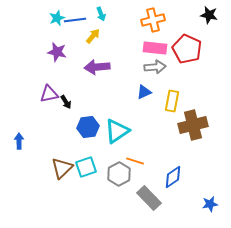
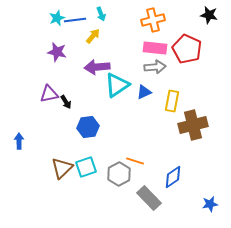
cyan triangle: moved 46 px up
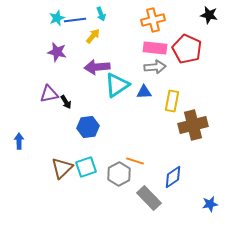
blue triangle: rotated 21 degrees clockwise
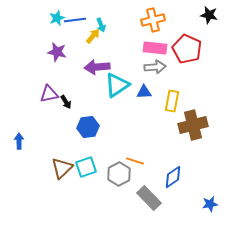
cyan arrow: moved 11 px down
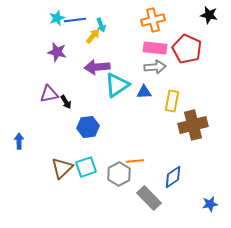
orange line: rotated 24 degrees counterclockwise
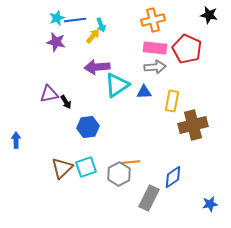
purple star: moved 1 px left, 10 px up
blue arrow: moved 3 px left, 1 px up
orange line: moved 4 px left, 1 px down
gray rectangle: rotated 70 degrees clockwise
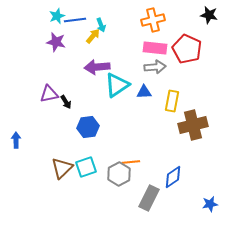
cyan star: moved 2 px up
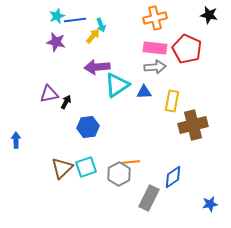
orange cross: moved 2 px right, 2 px up
black arrow: rotated 120 degrees counterclockwise
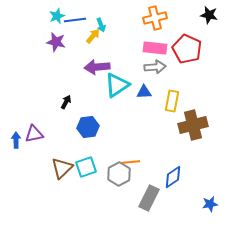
purple triangle: moved 15 px left, 40 px down
